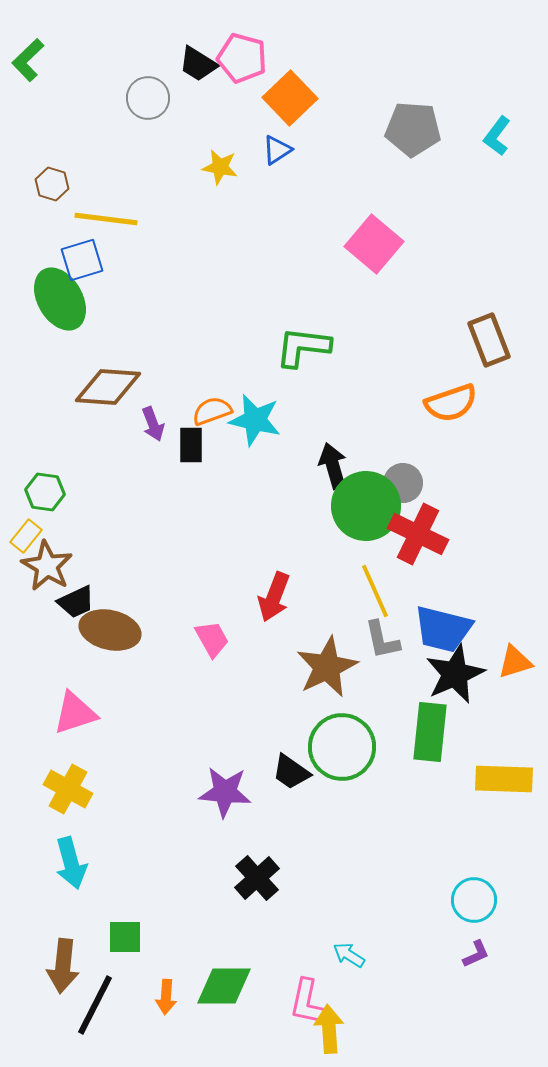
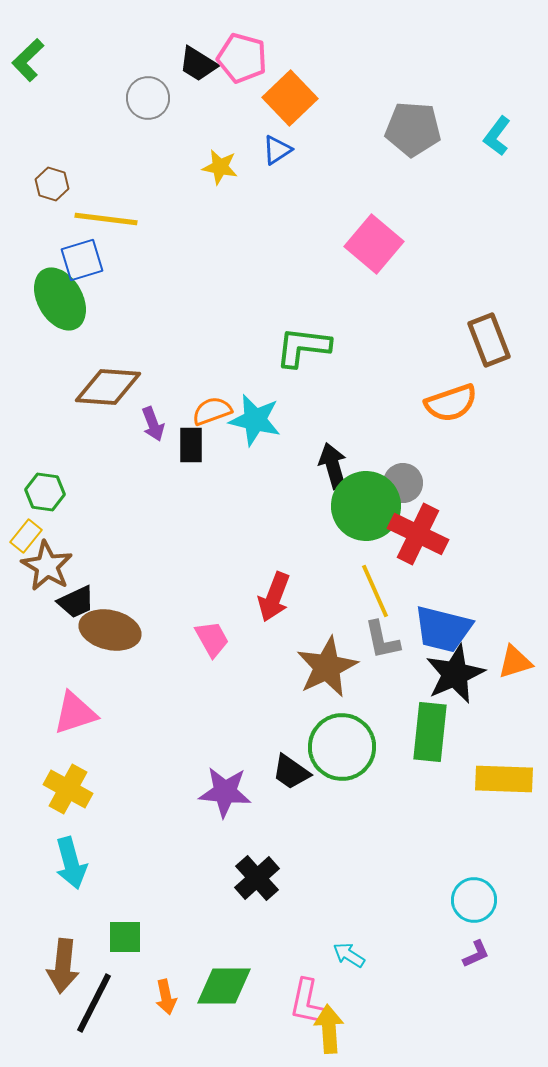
orange arrow at (166, 997): rotated 16 degrees counterclockwise
black line at (95, 1005): moved 1 px left, 2 px up
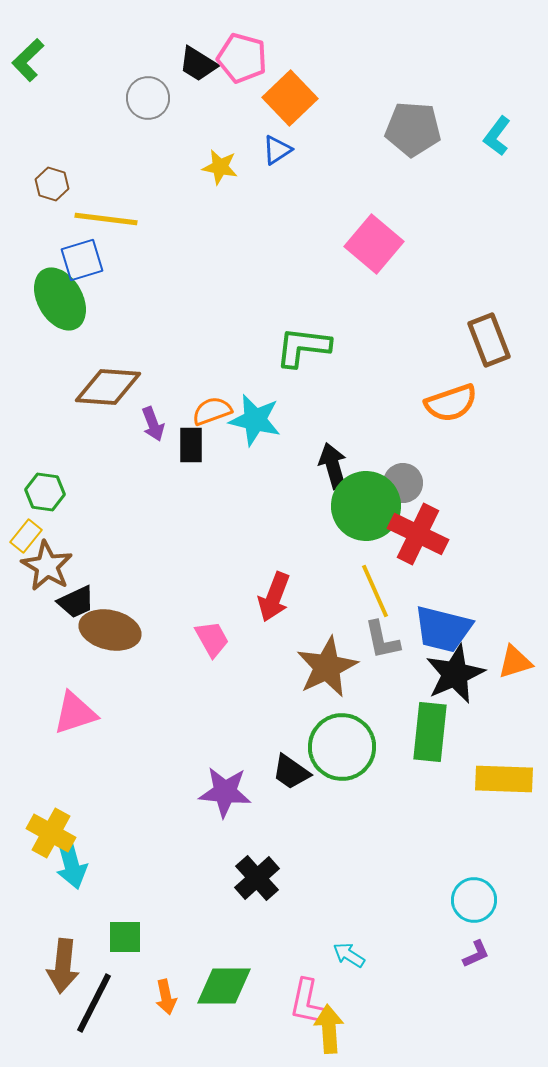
yellow cross at (68, 789): moved 17 px left, 44 px down
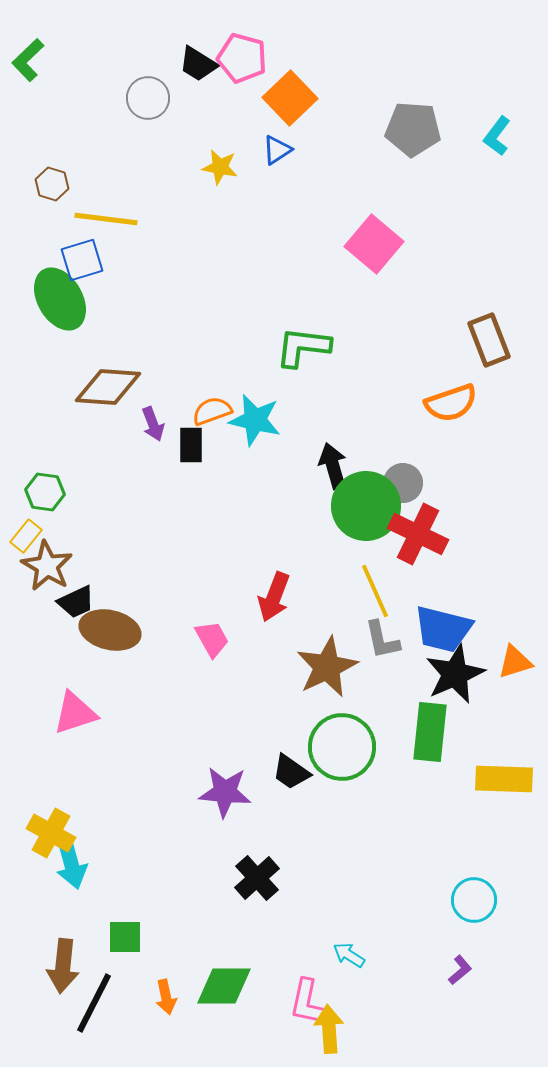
purple L-shape at (476, 954): moved 16 px left, 16 px down; rotated 16 degrees counterclockwise
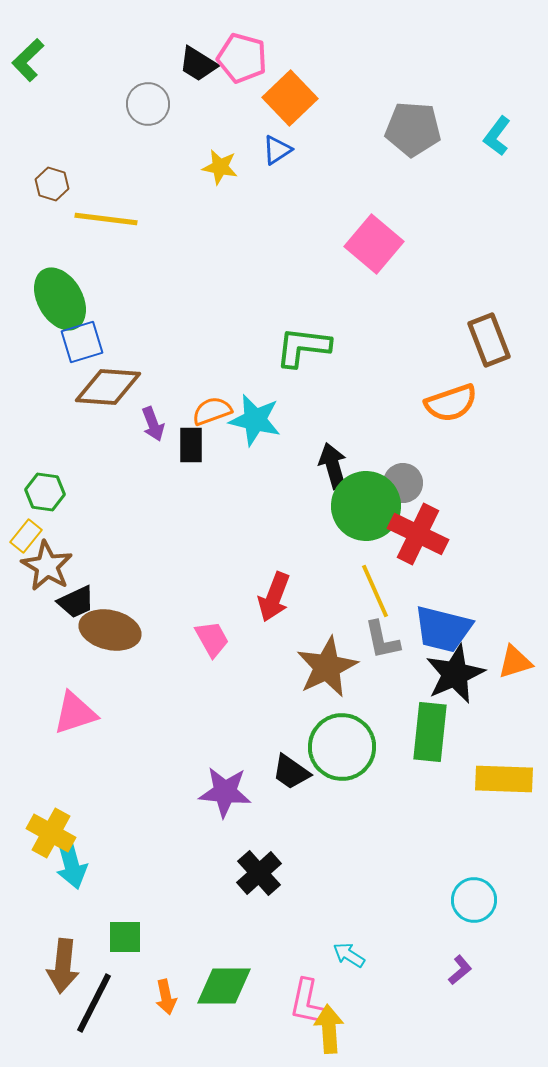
gray circle at (148, 98): moved 6 px down
blue square at (82, 260): moved 82 px down
black cross at (257, 878): moved 2 px right, 5 px up
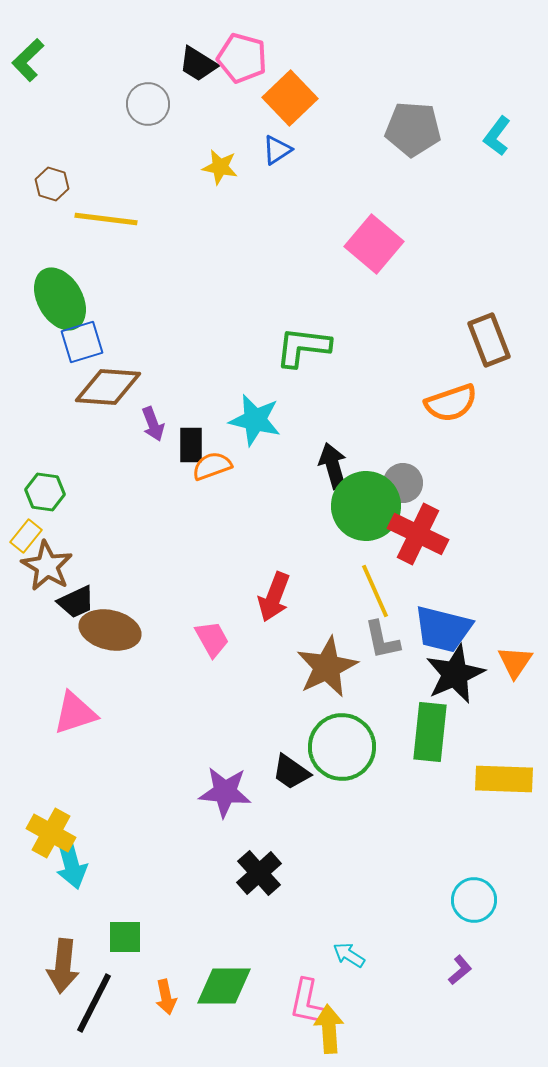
orange semicircle at (212, 411): moved 55 px down
orange triangle at (515, 662): rotated 39 degrees counterclockwise
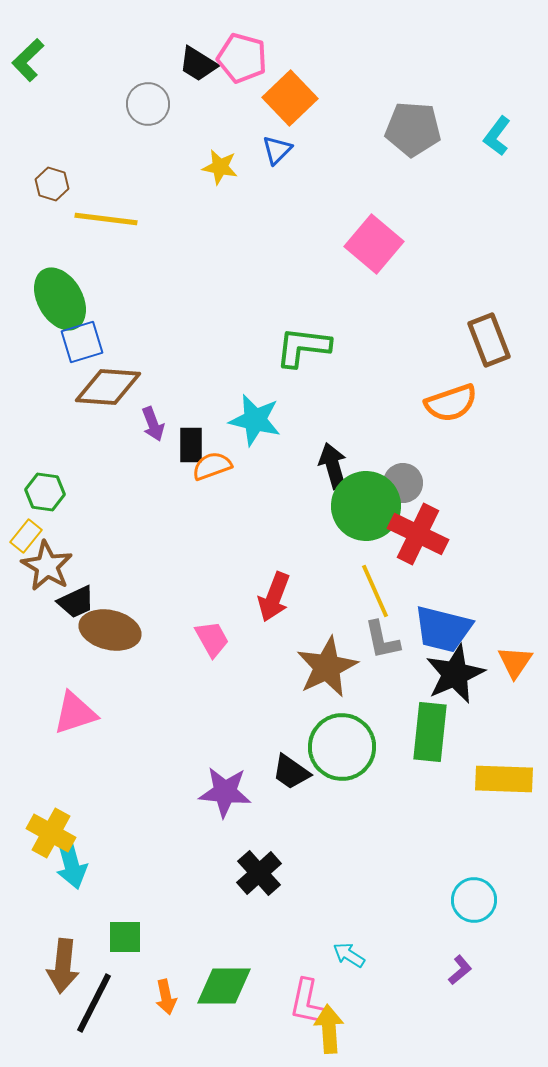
blue triangle at (277, 150): rotated 12 degrees counterclockwise
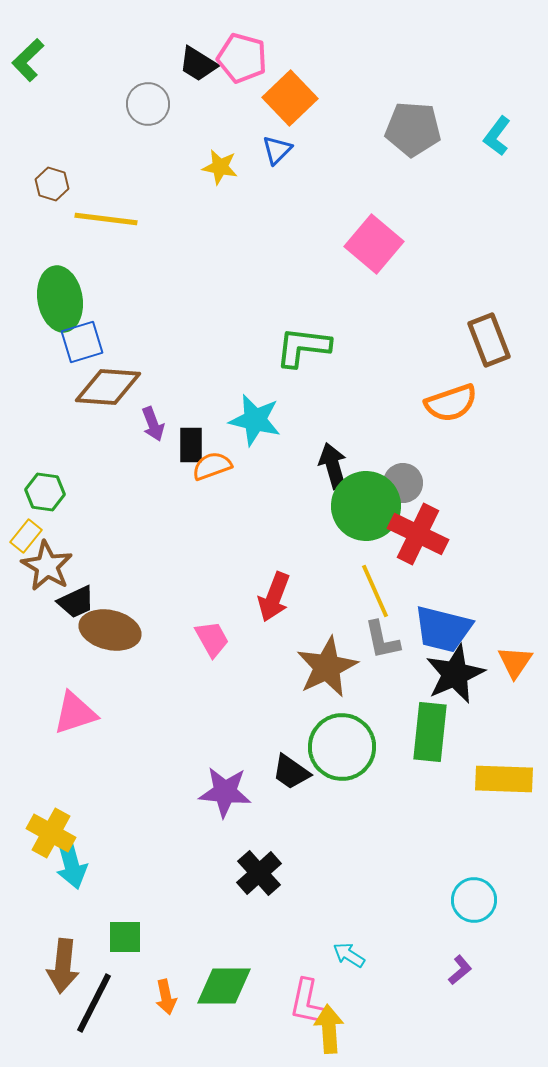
green ellipse at (60, 299): rotated 20 degrees clockwise
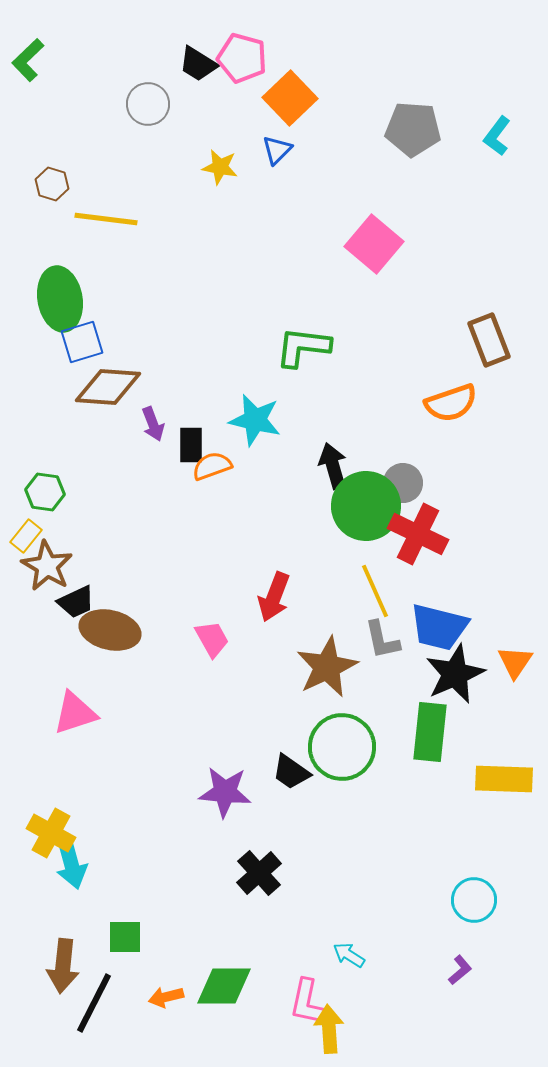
blue trapezoid at (443, 629): moved 4 px left, 2 px up
orange arrow at (166, 997): rotated 88 degrees clockwise
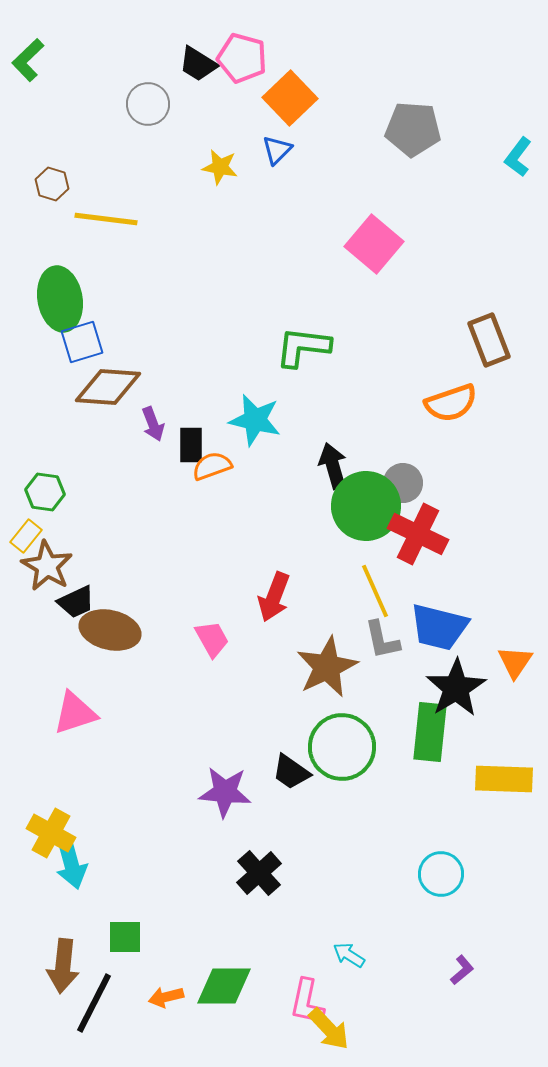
cyan L-shape at (497, 136): moved 21 px right, 21 px down
black star at (455, 674): moved 1 px right, 14 px down; rotated 8 degrees counterclockwise
cyan circle at (474, 900): moved 33 px left, 26 px up
purple L-shape at (460, 970): moved 2 px right
yellow arrow at (329, 1029): rotated 141 degrees clockwise
